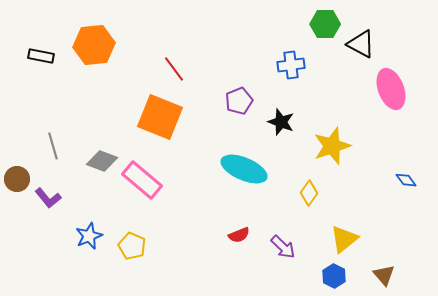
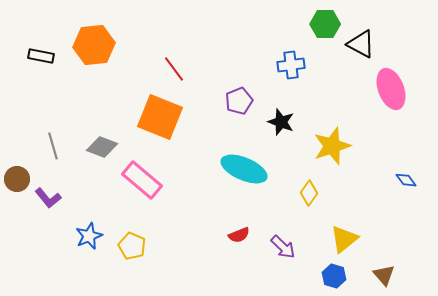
gray diamond: moved 14 px up
blue hexagon: rotated 10 degrees counterclockwise
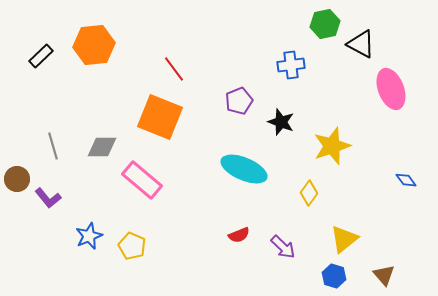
green hexagon: rotated 12 degrees counterclockwise
black rectangle: rotated 55 degrees counterclockwise
gray diamond: rotated 20 degrees counterclockwise
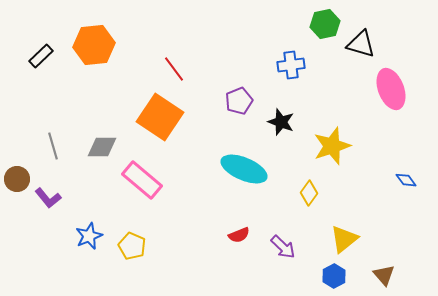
black triangle: rotated 12 degrees counterclockwise
orange square: rotated 12 degrees clockwise
blue hexagon: rotated 15 degrees clockwise
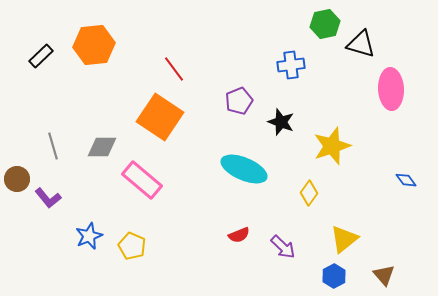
pink ellipse: rotated 18 degrees clockwise
